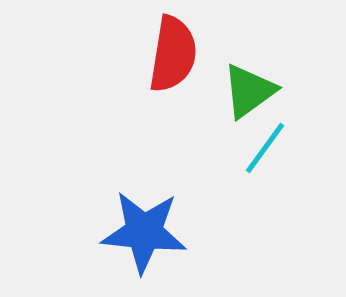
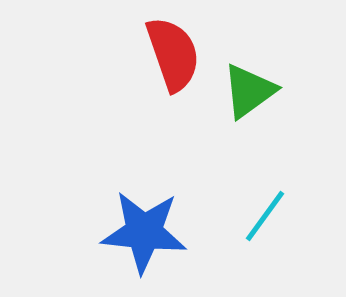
red semicircle: rotated 28 degrees counterclockwise
cyan line: moved 68 px down
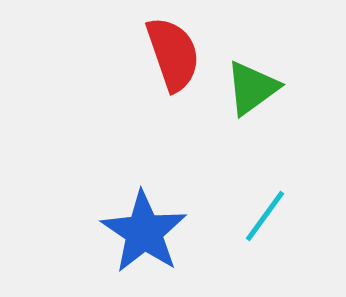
green triangle: moved 3 px right, 3 px up
blue star: rotated 28 degrees clockwise
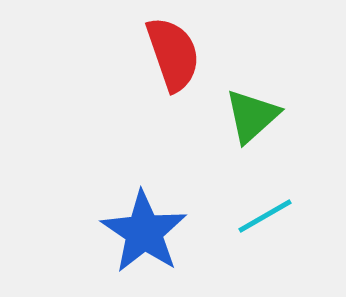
green triangle: moved 28 px down; rotated 6 degrees counterclockwise
cyan line: rotated 24 degrees clockwise
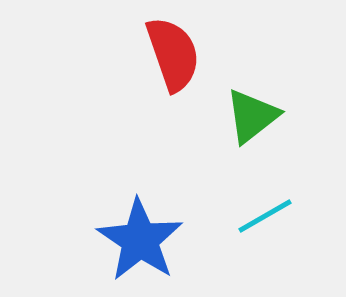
green triangle: rotated 4 degrees clockwise
blue star: moved 4 px left, 8 px down
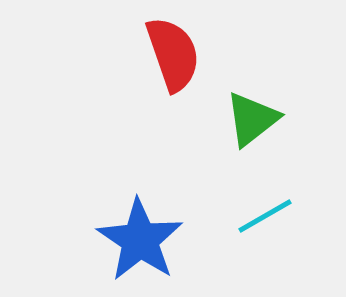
green triangle: moved 3 px down
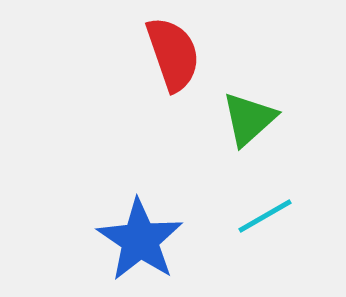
green triangle: moved 3 px left; rotated 4 degrees counterclockwise
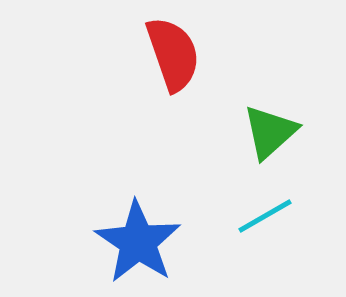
green triangle: moved 21 px right, 13 px down
blue star: moved 2 px left, 2 px down
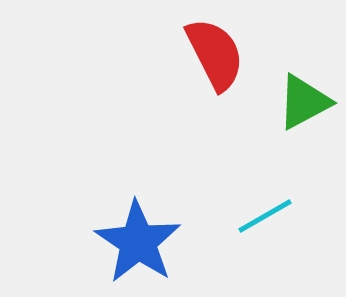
red semicircle: moved 42 px right; rotated 8 degrees counterclockwise
green triangle: moved 34 px right, 30 px up; rotated 14 degrees clockwise
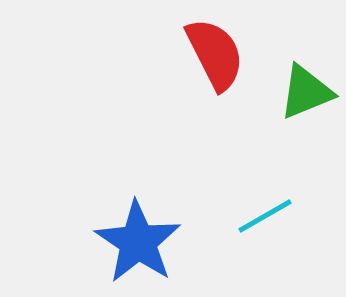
green triangle: moved 2 px right, 10 px up; rotated 6 degrees clockwise
